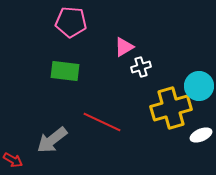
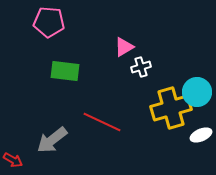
pink pentagon: moved 22 px left
cyan circle: moved 2 px left, 6 px down
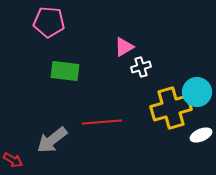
red line: rotated 30 degrees counterclockwise
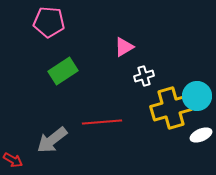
white cross: moved 3 px right, 9 px down
green rectangle: moved 2 px left; rotated 40 degrees counterclockwise
cyan circle: moved 4 px down
